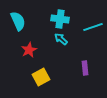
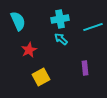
cyan cross: rotated 18 degrees counterclockwise
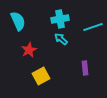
yellow square: moved 1 px up
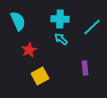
cyan cross: rotated 12 degrees clockwise
cyan line: moved 1 px left; rotated 24 degrees counterclockwise
yellow square: moved 1 px left
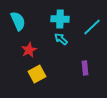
yellow square: moved 3 px left, 2 px up
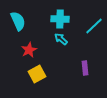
cyan line: moved 2 px right, 1 px up
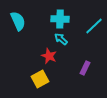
red star: moved 20 px right, 6 px down; rotated 21 degrees counterclockwise
purple rectangle: rotated 32 degrees clockwise
yellow square: moved 3 px right, 5 px down
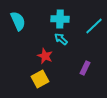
red star: moved 4 px left
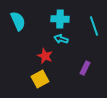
cyan line: rotated 66 degrees counterclockwise
cyan arrow: rotated 24 degrees counterclockwise
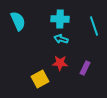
red star: moved 15 px right, 7 px down; rotated 21 degrees counterclockwise
